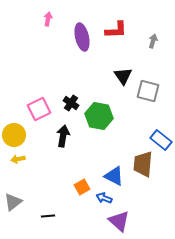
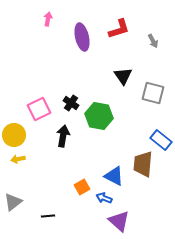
red L-shape: moved 3 px right, 1 px up; rotated 15 degrees counterclockwise
gray arrow: rotated 136 degrees clockwise
gray square: moved 5 px right, 2 px down
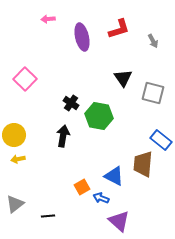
pink arrow: rotated 104 degrees counterclockwise
black triangle: moved 2 px down
pink square: moved 14 px left, 30 px up; rotated 20 degrees counterclockwise
blue arrow: moved 3 px left
gray triangle: moved 2 px right, 2 px down
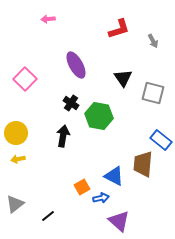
purple ellipse: moved 6 px left, 28 px down; rotated 16 degrees counterclockwise
yellow circle: moved 2 px right, 2 px up
blue arrow: rotated 147 degrees clockwise
black line: rotated 32 degrees counterclockwise
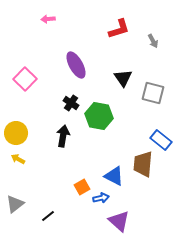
yellow arrow: rotated 40 degrees clockwise
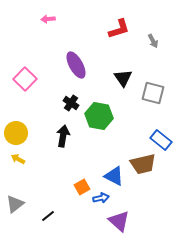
brown trapezoid: rotated 108 degrees counterclockwise
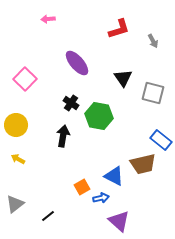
purple ellipse: moved 1 px right, 2 px up; rotated 12 degrees counterclockwise
yellow circle: moved 8 px up
